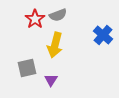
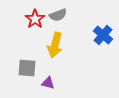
gray square: rotated 18 degrees clockwise
purple triangle: moved 3 px left, 3 px down; rotated 48 degrees counterclockwise
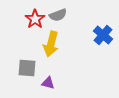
yellow arrow: moved 4 px left, 1 px up
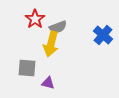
gray semicircle: moved 12 px down
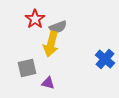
blue cross: moved 2 px right, 24 px down
gray square: rotated 18 degrees counterclockwise
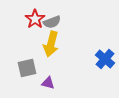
gray semicircle: moved 6 px left, 5 px up
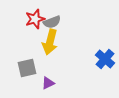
red star: rotated 18 degrees clockwise
yellow arrow: moved 1 px left, 2 px up
purple triangle: rotated 40 degrees counterclockwise
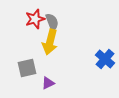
gray semicircle: rotated 90 degrees counterclockwise
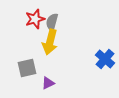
gray semicircle: rotated 144 degrees counterclockwise
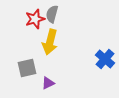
gray semicircle: moved 8 px up
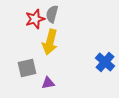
blue cross: moved 3 px down
purple triangle: rotated 16 degrees clockwise
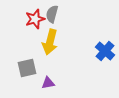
blue cross: moved 11 px up
